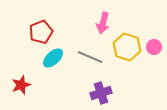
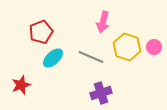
pink arrow: moved 1 px up
gray line: moved 1 px right
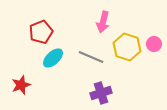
pink circle: moved 3 px up
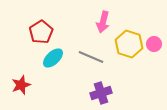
red pentagon: rotated 10 degrees counterclockwise
yellow hexagon: moved 2 px right, 3 px up
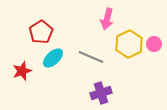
pink arrow: moved 4 px right, 3 px up
yellow hexagon: rotated 16 degrees clockwise
red star: moved 1 px right, 14 px up
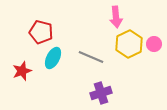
pink arrow: moved 9 px right, 2 px up; rotated 20 degrees counterclockwise
red pentagon: rotated 25 degrees counterclockwise
cyan ellipse: rotated 20 degrees counterclockwise
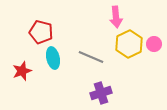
cyan ellipse: rotated 40 degrees counterclockwise
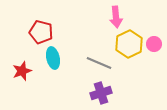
gray line: moved 8 px right, 6 px down
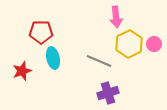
red pentagon: rotated 15 degrees counterclockwise
gray line: moved 2 px up
purple cross: moved 7 px right
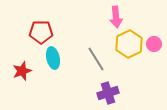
gray line: moved 3 px left, 2 px up; rotated 35 degrees clockwise
